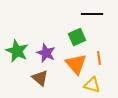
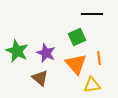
yellow triangle: rotated 24 degrees counterclockwise
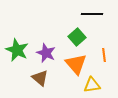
green square: rotated 18 degrees counterclockwise
green star: moved 1 px up
orange line: moved 5 px right, 3 px up
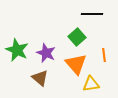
yellow triangle: moved 1 px left, 1 px up
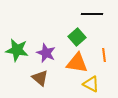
green star: rotated 15 degrees counterclockwise
orange triangle: moved 1 px right, 1 px up; rotated 40 degrees counterclockwise
yellow triangle: rotated 36 degrees clockwise
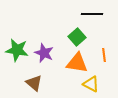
purple star: moved 2 px left
brown triangle: moved 6 px left, 5 px down
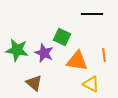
green square: moved 15 px left; rotated 24 degrees counterclockwise
orange triangle: moved 2 px up
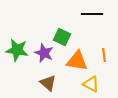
brown triangle: moved 14 px right
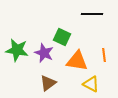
brown triangle: rotated 42 degrees clockwise
